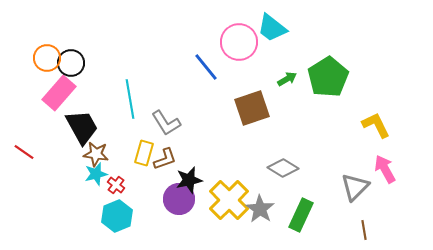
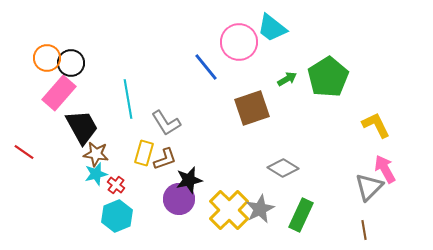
cyan line: moved 2 px left
gray triangle: moved 14 px right
yellow cross: moved 10 px down
gray star: rotated 12 degrees clockwise
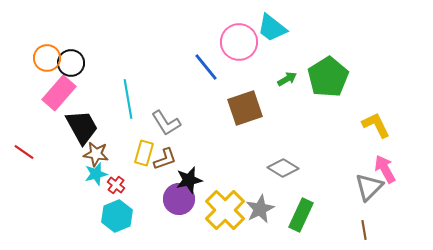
brown square: moved 7 px left
yellow cross: moved 4 px left
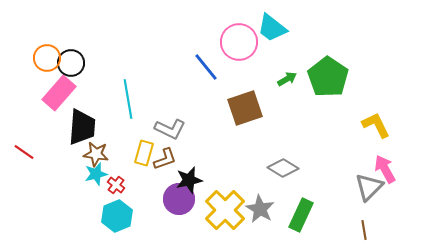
green pentagon: rotated 6 degrees counterclockwise
gray L-shape: moved 4 px right, 6 px down; rotated 32 degrees counterclockwise
black trapezoid: rotated 33 degrees clockwise
gray star: rotated 16 degrees counterclockwise
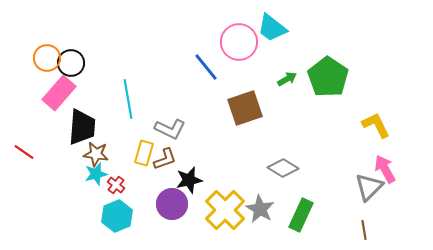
purple circle: moved 7 px left, 5 px down
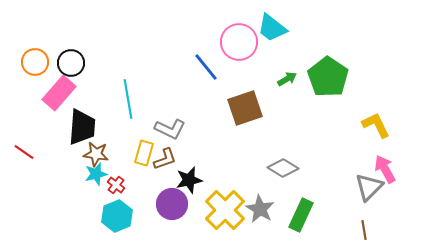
orange circle: moved 12 px left, 4 px down
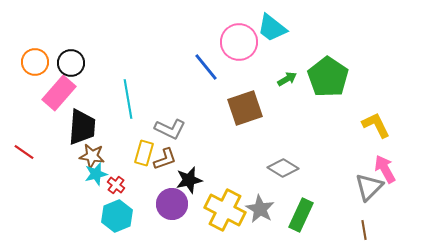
brown star: moved 4 px left, 2 px down
yellow cross: rotated 18 degrees counterclockwise
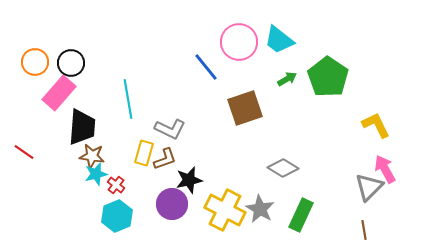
cyan trapezoid: moved 7 px right, 12 px down
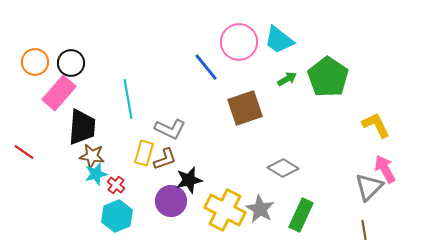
purple circle: moved 1 px left, 3 px up
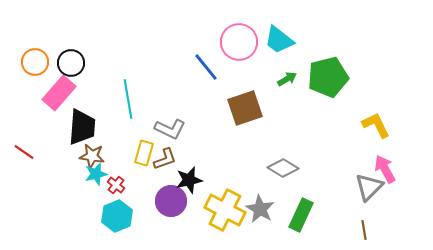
green pentagon: rotated 24 degrees clockwise
